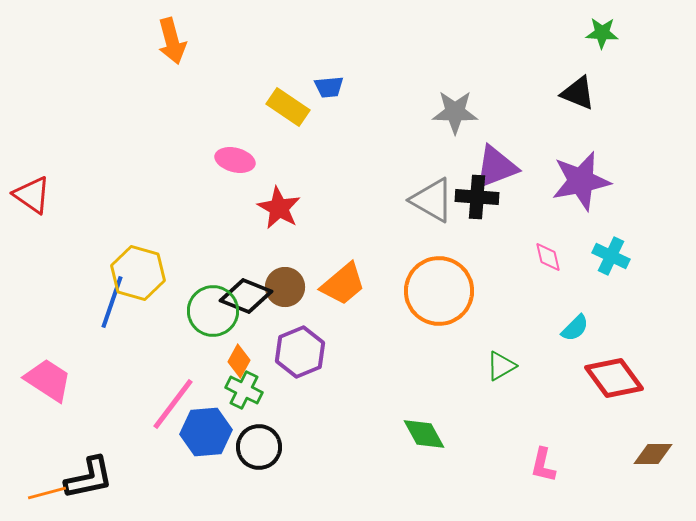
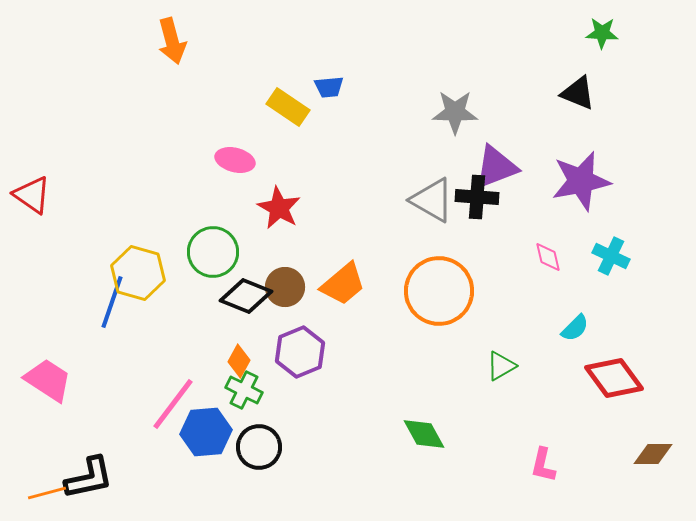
green circle: moved 59 px up
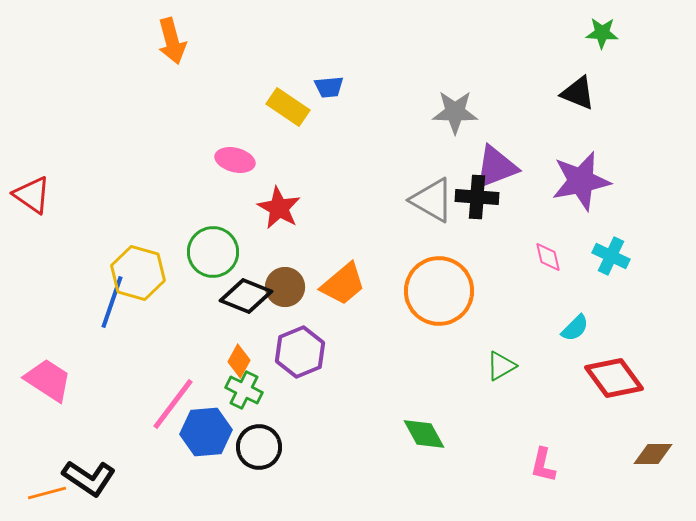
black L-shape: rotated 46 degrees clockwise
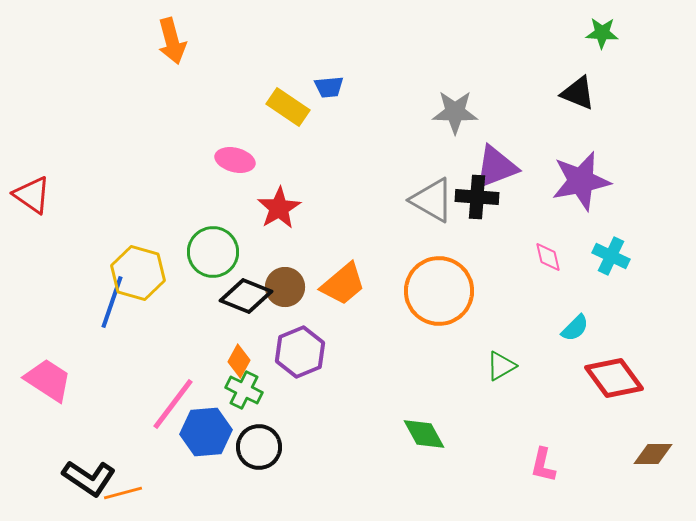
red star: rotated 12 degrees clockwise
orange line: moved 76 px right
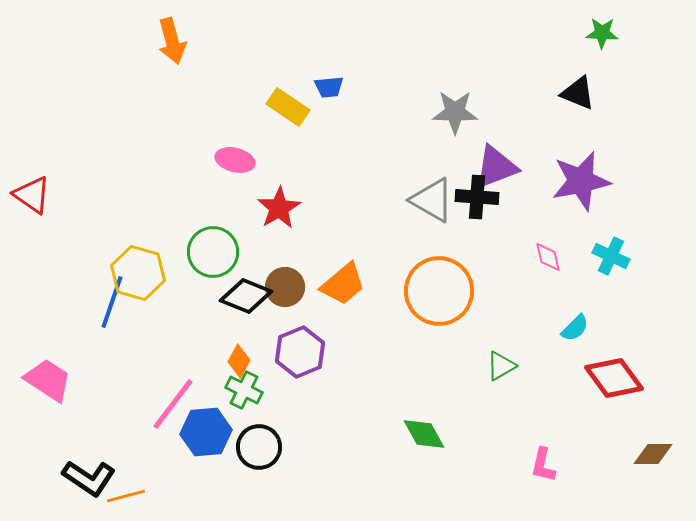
orange line: moved 3 px right, 3 px down
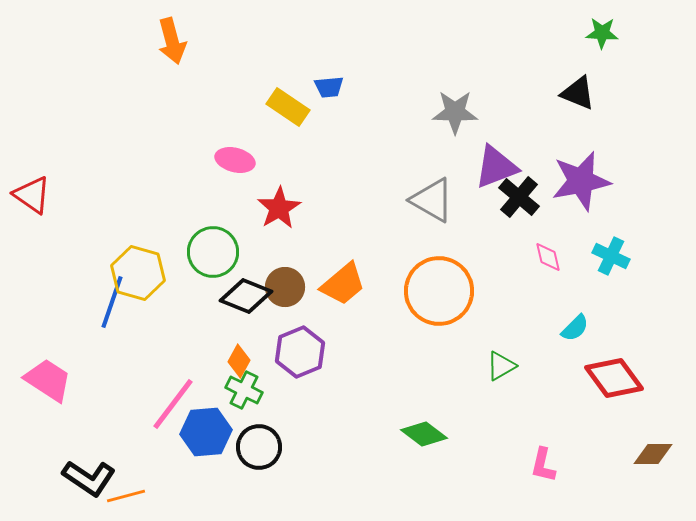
black cross: moved 42 px right; rotated 36 degrees clockwise
green diamond: rotated 24 degrees counterclockwise
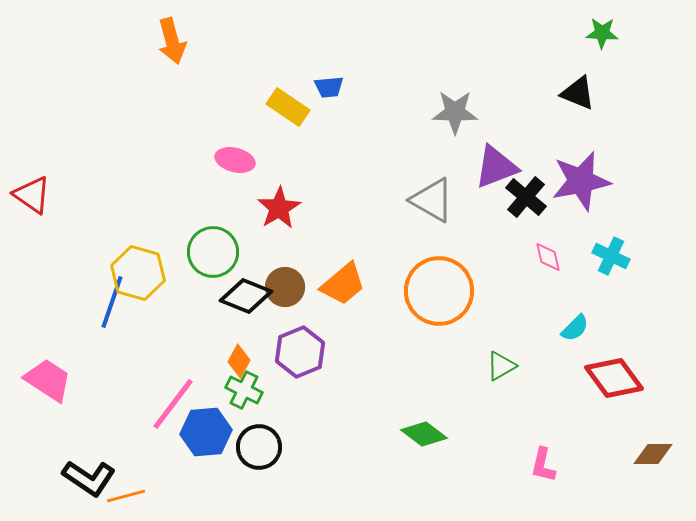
black cross: moved 7 px right
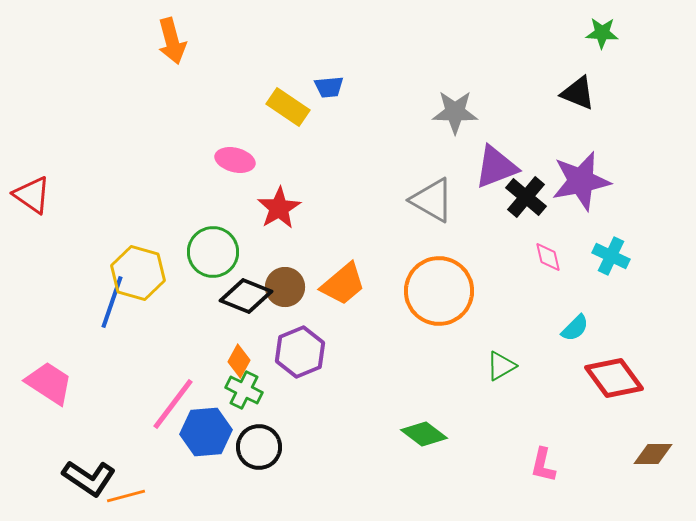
pink trapezoid: moved 1 px right, 3 px down
